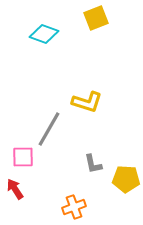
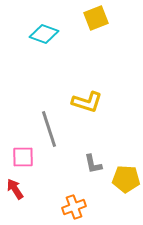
gray line: rotated 48 degrees counterclockwise
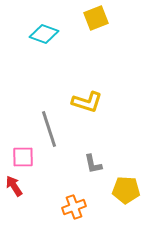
yellow pentagon: moved 11 px down
red arrow: moved 1 px left, 3 px up
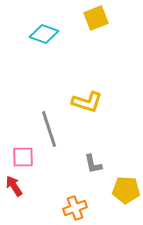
orange cross: moved 1 px right, 1 px down
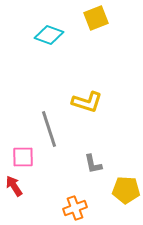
cyan diamond: moved 5 px right, 1 px down
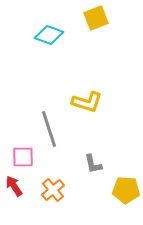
orange cross: moved 22 px left, 18 px up; rotated 20 degrees counterclockwise
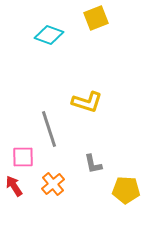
orange cross: moved 6 px up
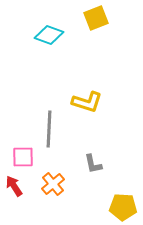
gray line: rotated 21 degrees clockwise
yellow pentagon: moved 3 px left, 17 px down
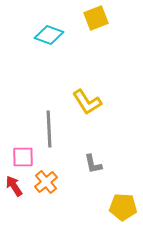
yellow L-shape: rotated 40 degrees clockwise
gray line: rotated 6 degrees counterclockwise
orange cross: moved 7 px left, 2 px up
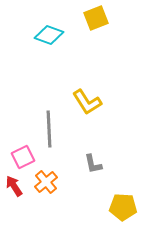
pink square: rotated 25 degrees counterclockwise
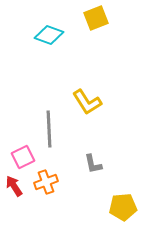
orange cross: rotated 20 degrees clockwise
yellow pentagon: rotated 8 degrees counterclockwise
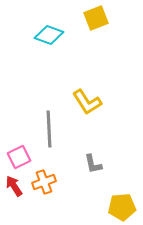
pink square: moved 4 px left
orange cross: moved 2 px left
yellow pentagon: moved 1 px left
